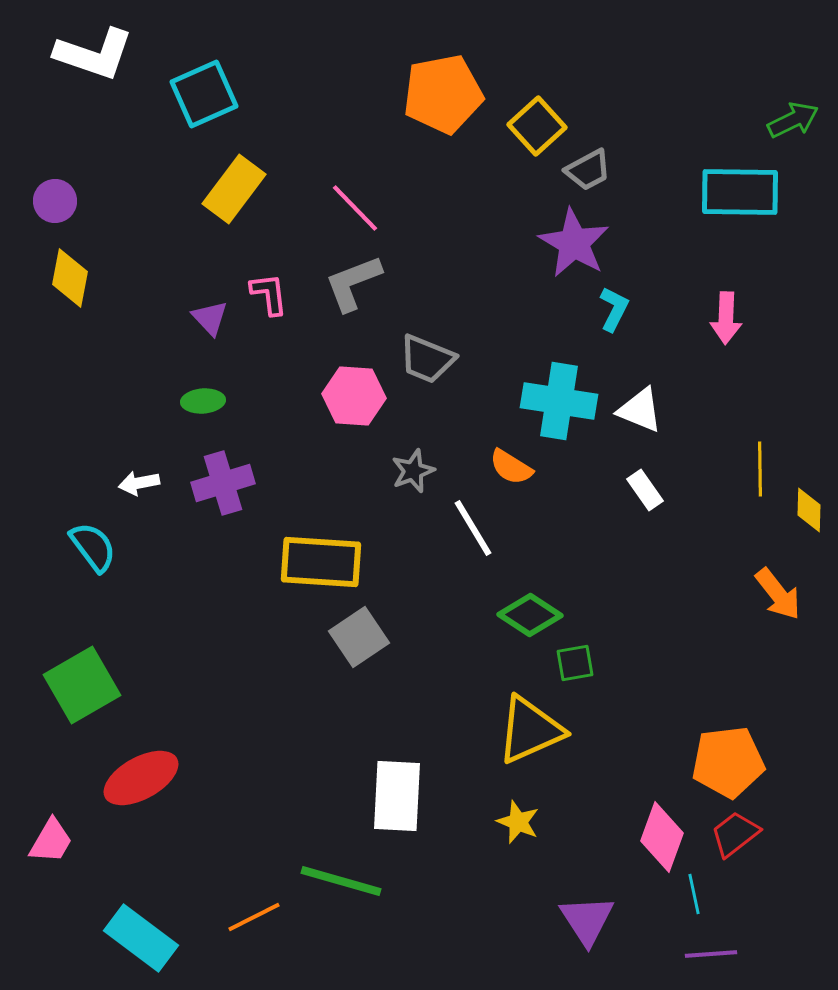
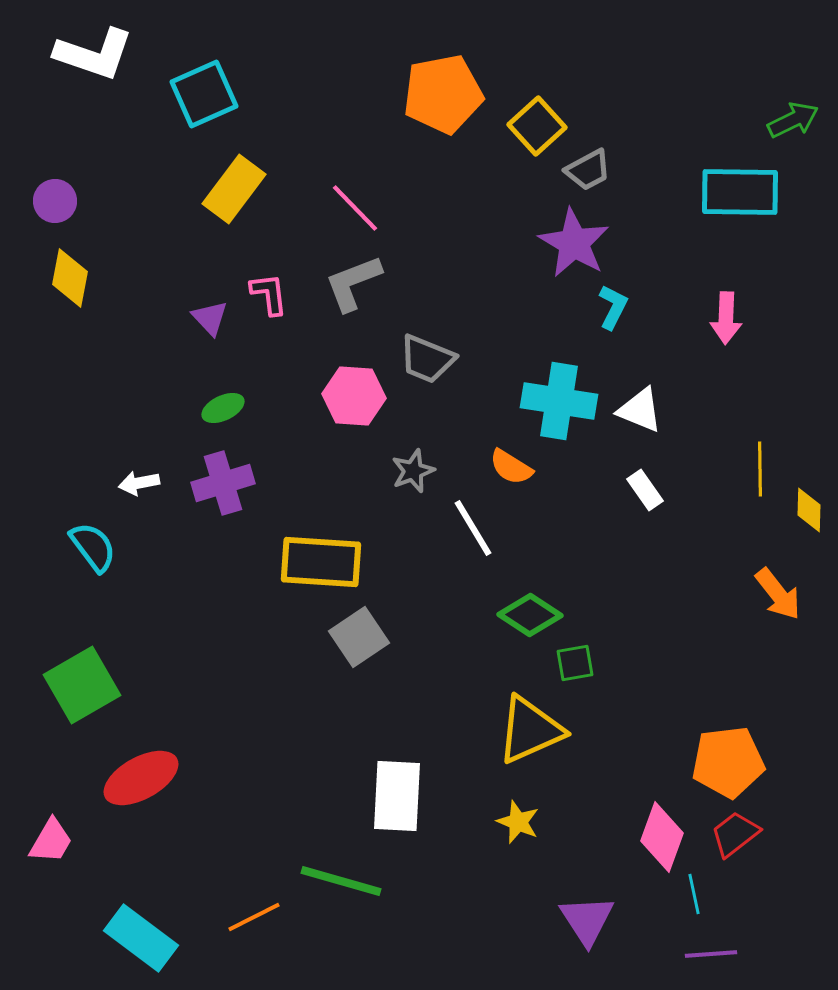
cyan L-shape at (614, 309): moved 1 px left, 2 px up
green ellipse at (203, 401): moved 20 px right, 7 px down; rotated 21 degrees counterclockwise
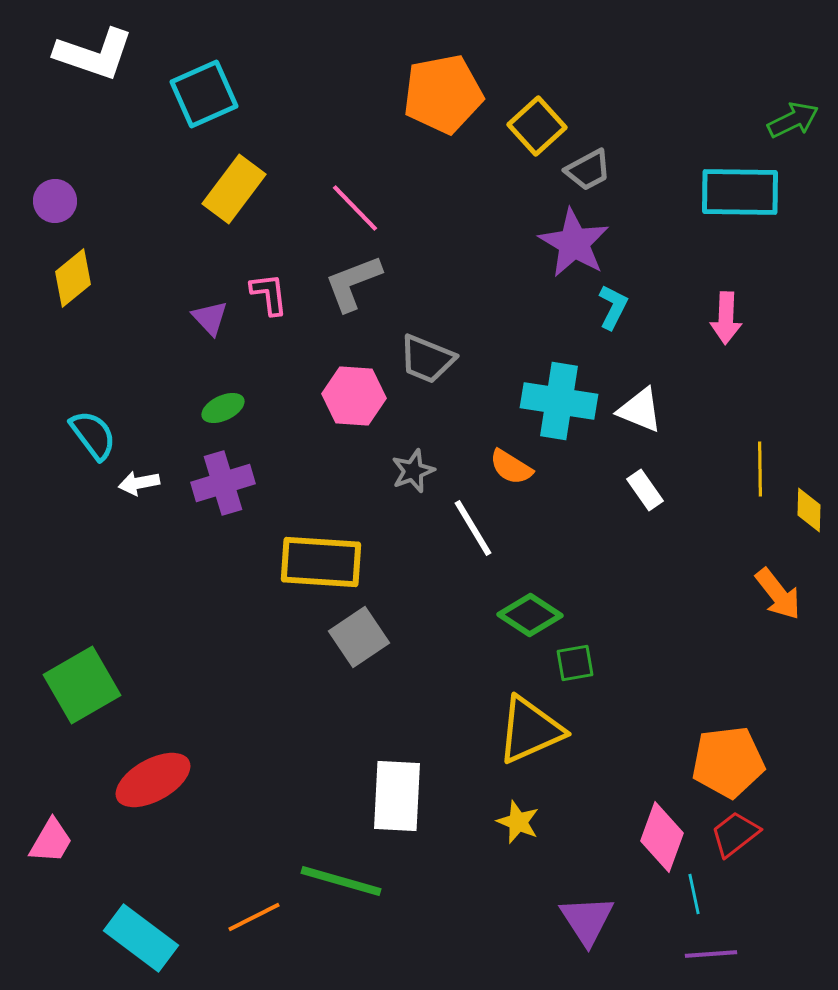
yellow diamond at (70, 278): moved 3 px right; rotated 40 degrees clockwise
cyan semicircle at (93, 547): moved 112 px up
red ellipse at (141, 778): moved 12 px right, 2 px down
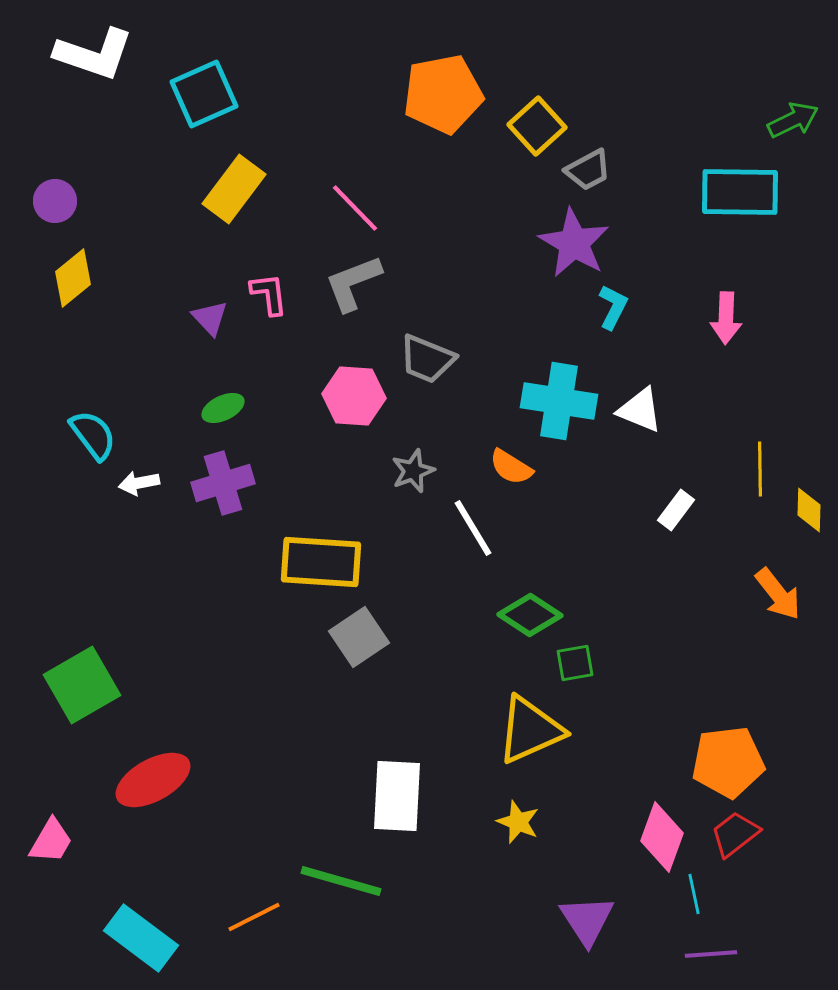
white rectangle at (645, 490): moved 31 px right, 20 px down; rotated 72 degrees clockwise
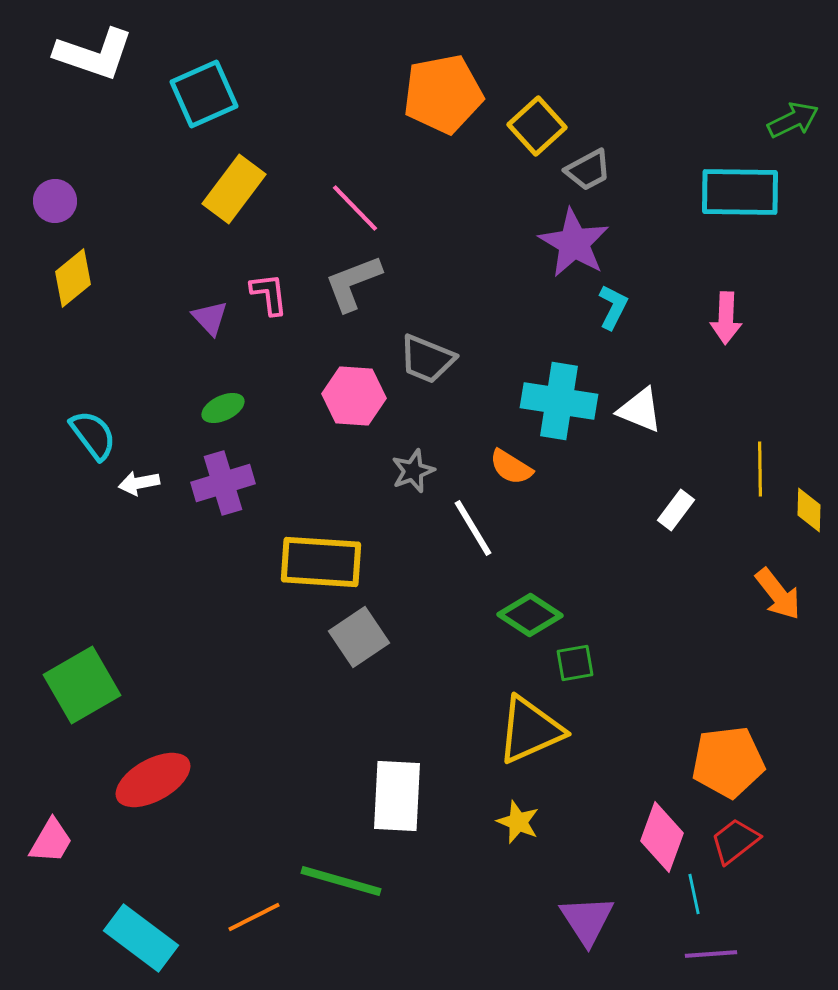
red trapezoid at (735, 834): moved 7 px down
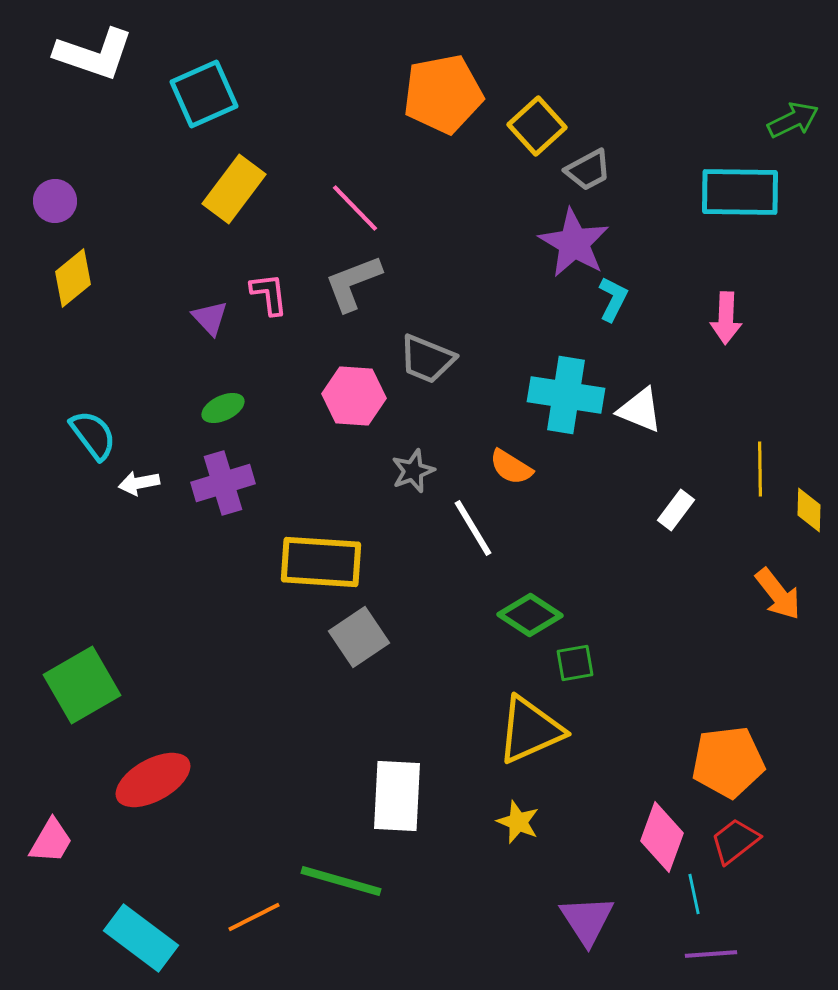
cyan L-shape at (613, 307): moved 8 px up
cyan cross at (559, 401): moved 7 px right, 6 px up
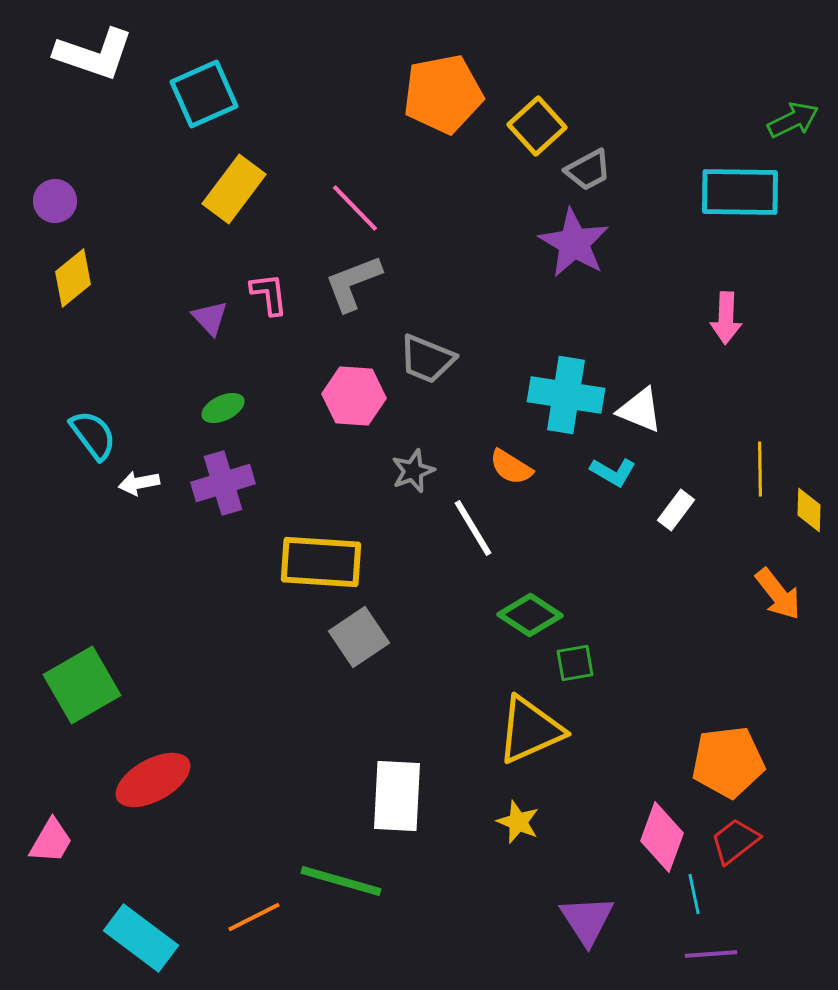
cyan L-shape at (613, 299): moved 173 px down; rotated 93 degrees clockwise
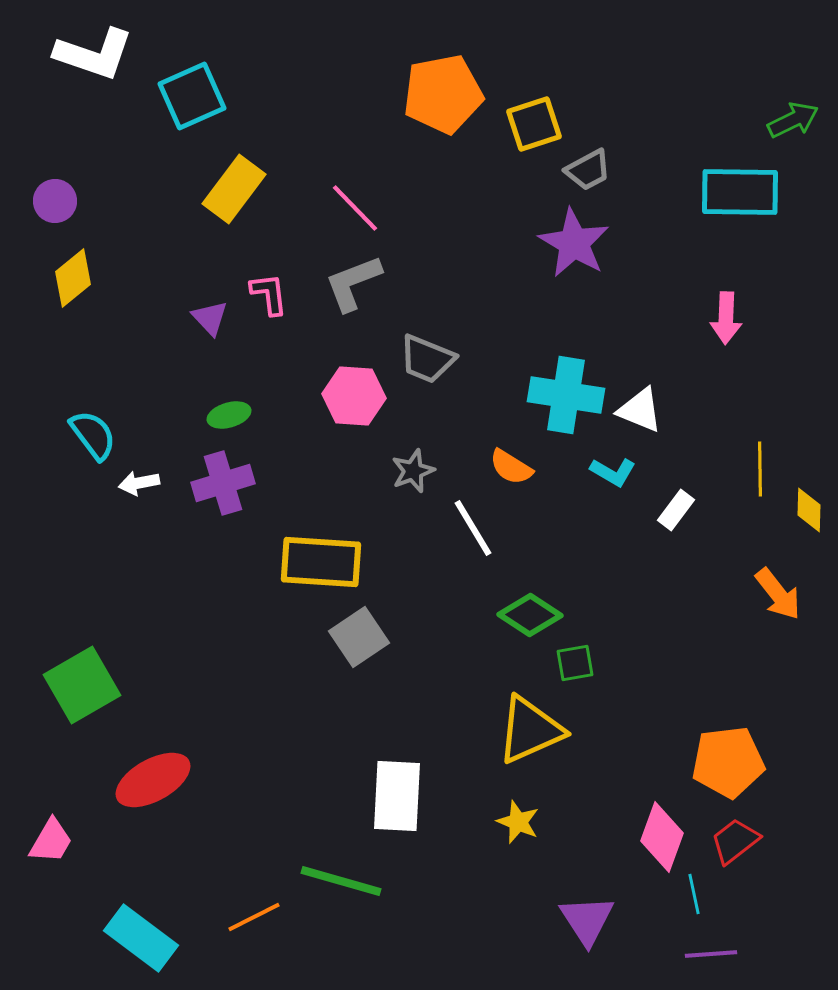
cyan square at (204, 94): moved 12 px left, 2 px down
yellow square at (537, 126): moved 3 px left, 2 px up; rotated 24 degrees clockwise
green ellipse at (223, 408): moved 6 px right, 7 px down; rotated 9 degrees clockwise
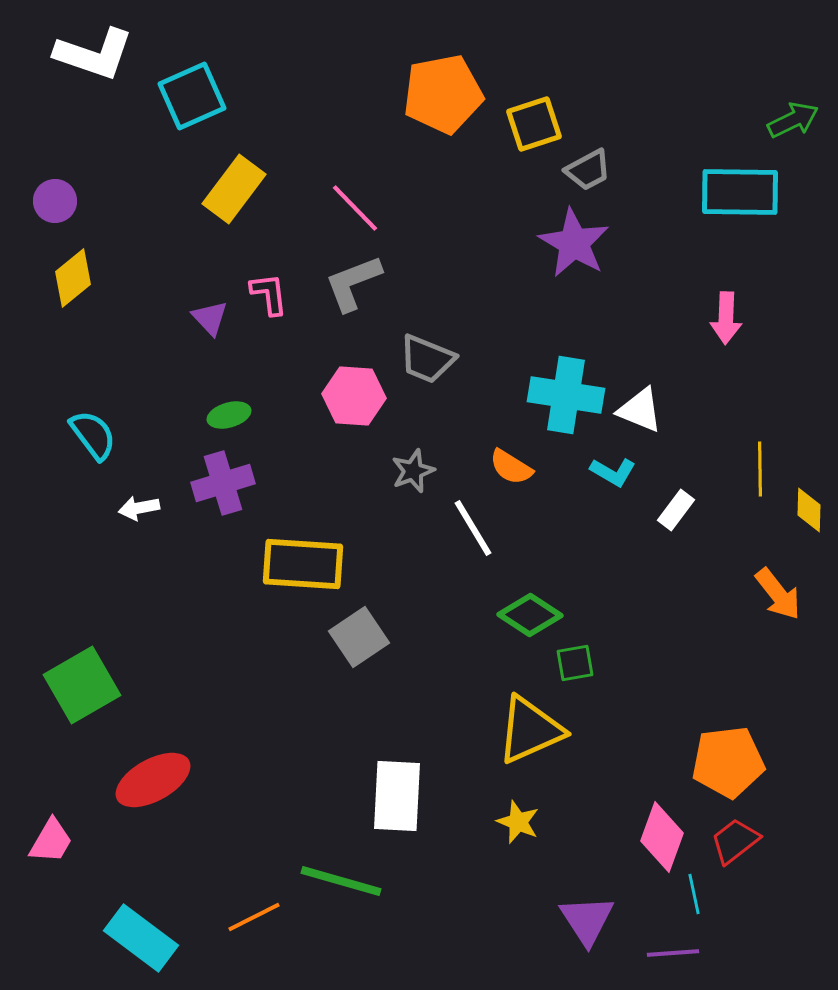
white arrow at (139, 483): moved 25 px down
yellow rectangle at (321, 562): moved 18 px left, 2 px down
purple line at (711, 954): moved 38 px left, 1 px up
